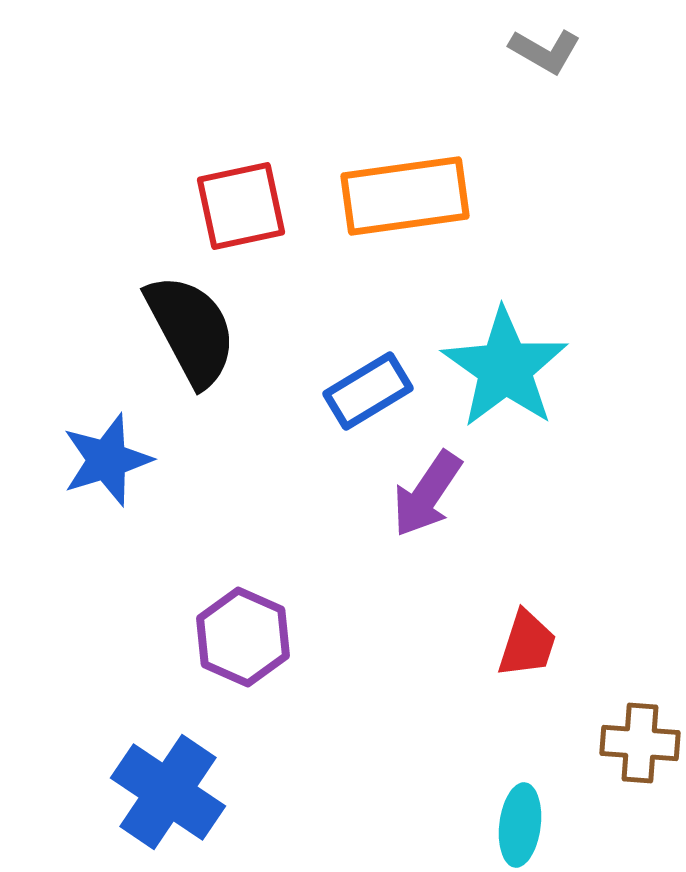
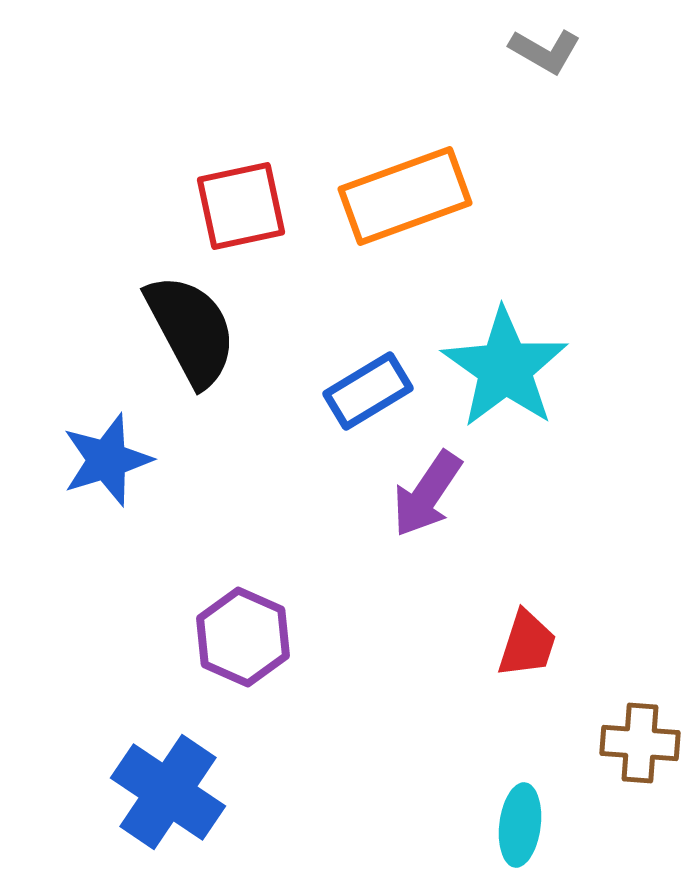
orange rectangle: rotated 12 degrees counterclockwise
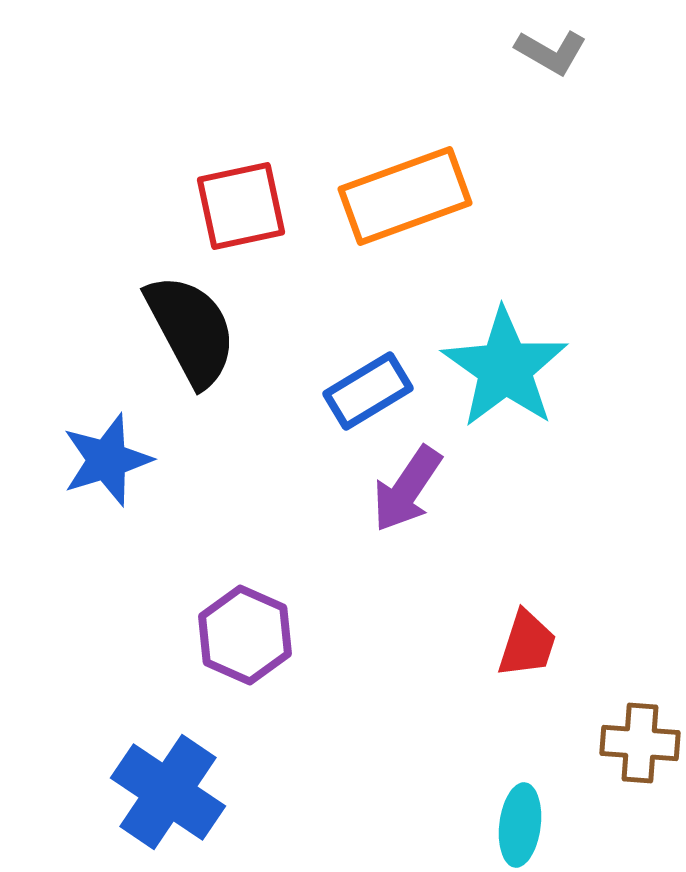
gray L-shape: moved 6 px right, 1 px down
purple arrow: moved 20 px left, 5 px up
purple hexagon: moved 2 px right, 2 px up
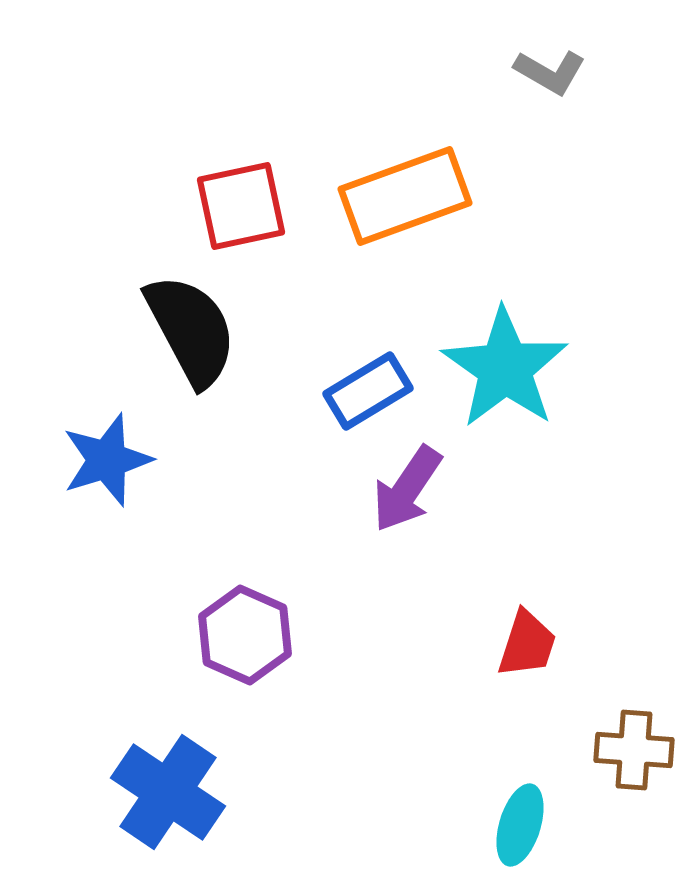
gray L-shape: moved 1 px left, 20 px down
brown cross: moved 6 px left, 7 px down
cyan ellipse: rotated 10 degrees clockwise
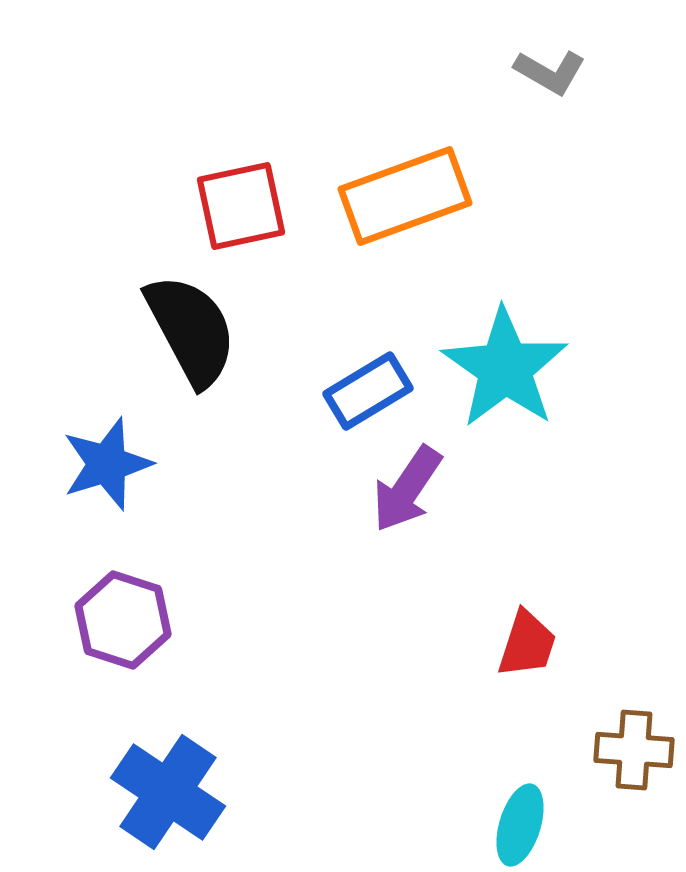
blue star: moved 4 px down
purple hexagon: moved 122 px left, 15 px up; rotated 6 degrees counterclockwise
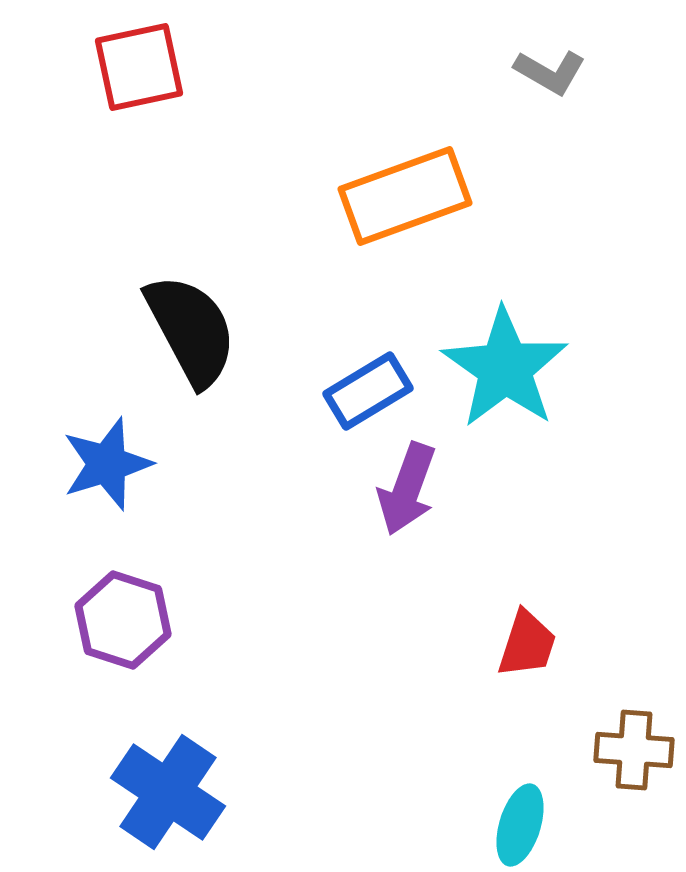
red square: moved 102 px left, 139 px up
purple arrow: rotated 14 degrees counterclockwise
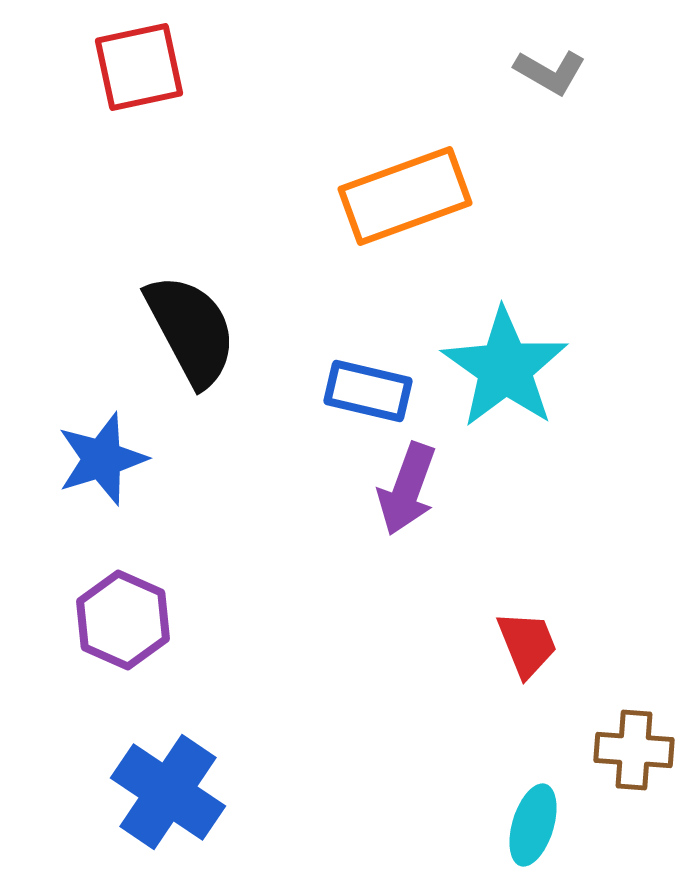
blue rectangle: rotated 44 degrees clockwise
blue star: moved 5 px left, 5 px up
purple hexagon: rotated 6 degrees clockwise
red trapezoid: rotated 40 degrees counterclockwise
cyan ellipse: moved 13 px right
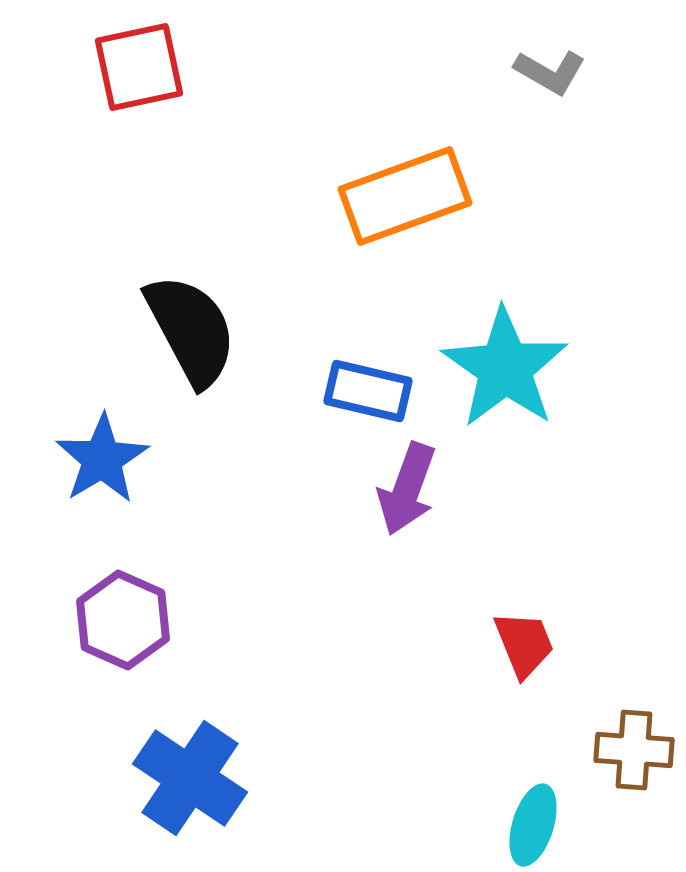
blue star: rotated 14 degrees counterclockwise
red trapezoid: moved 3 px left
blue cross: moved 22 px right, 14 px up
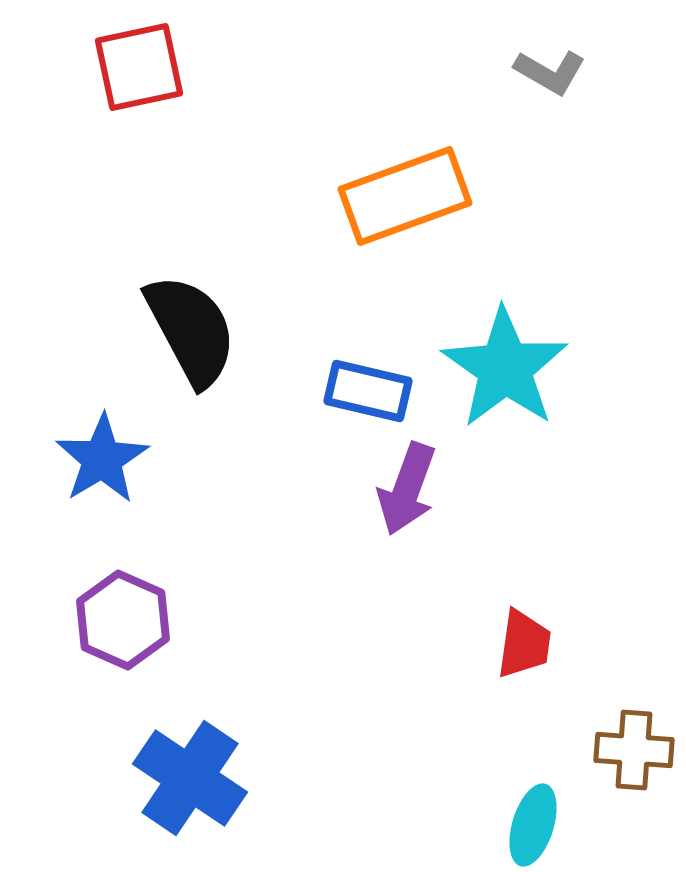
red trapezoid: rotated 30 degrees clockwise
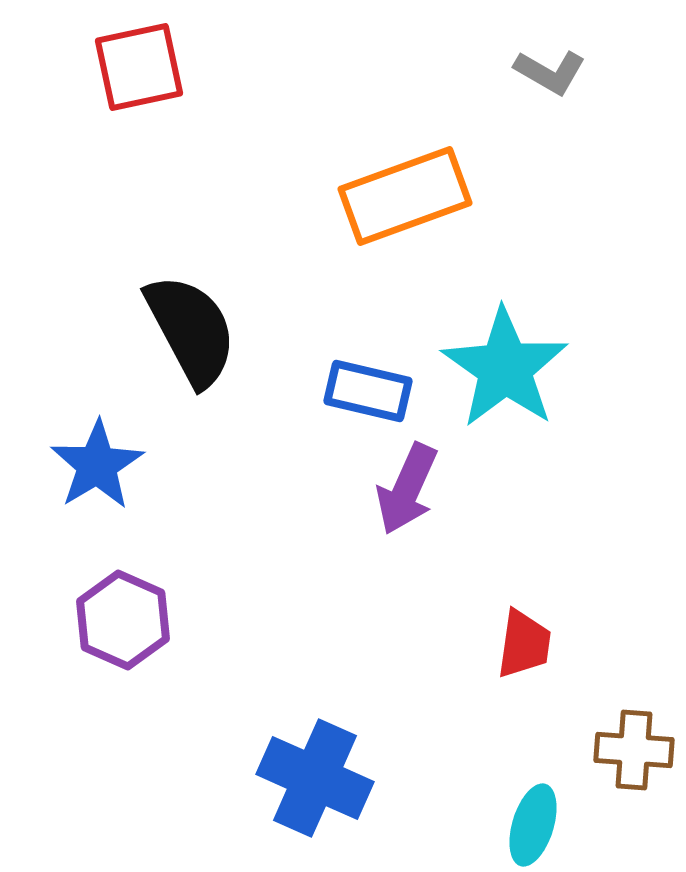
blue star: moved 5 px left, 6 px down
purple arrow: rotated 4 degrees clockwise
blue cross: moved 125 px right; rotated 10 degrees counterclockwise
